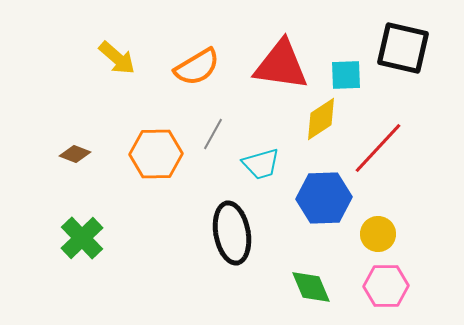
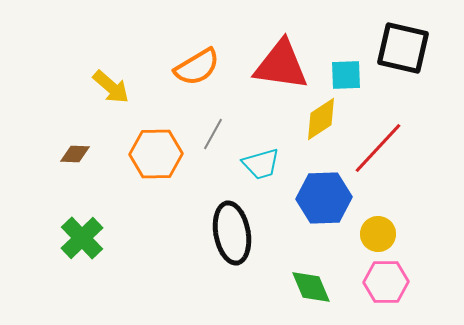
yellow arrow: moved 6 px left, 29 px down
brown diamond: rotated 20 degrees counterclockwise
pink hexagon: moved 4 px up
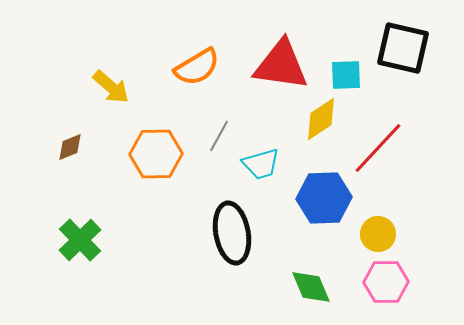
gray line: moved 6 px right, 2 px down
brown diamond: moved 5 px left, 7 px up; rotated 24 degrees counterclockwise
green cross: moved 2 px left, 2 px down
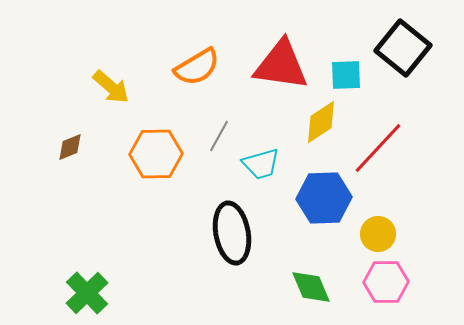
black square: rotated 26 degrees clockwise
yellow diamond: moved 3 px down
green cross: moved 7 px right, 53 px down
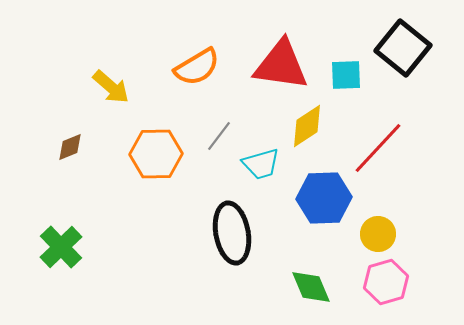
yellow diamond: moved 14 px left, 4 px down
gray line: rotated 8 degrees clockwise
pink hexagon: rotated 15 degrees counterclockwise
green cross: moved 26 px left, 46 px up
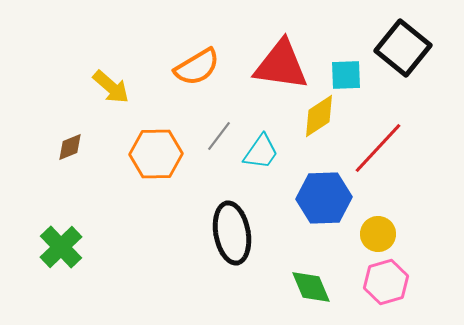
yellow diamond: moved 12 px right, 10 px up
cyan trapezoid: moved 12 px up; rotated 39 degrees counterclockwise
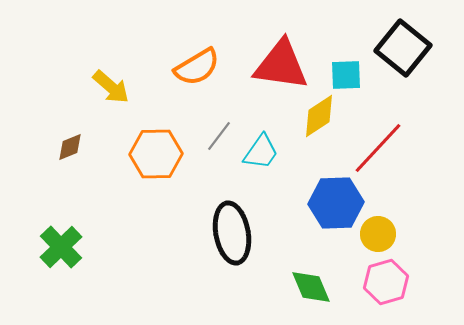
blue hexagon: moved 12 px right, 5 px down
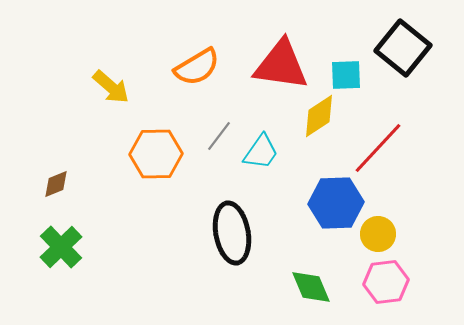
brown diamond: moved 14 px left, 37 px down
pink hexagon: rotated 9 degrees clockwise
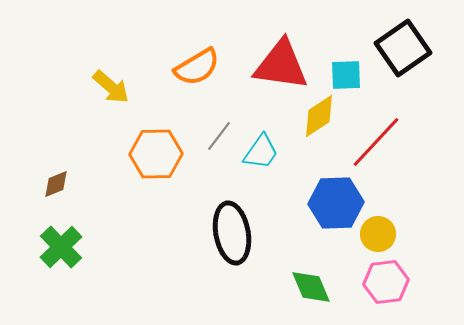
black square: rotated 16 degrees clockwise
red line: moved 2 px left, 6 px up
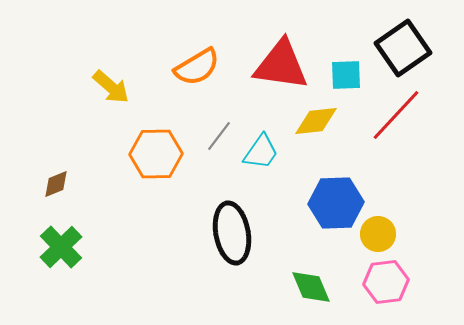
yellow diamond: moved 3 px left, 5 px down; rotated 27 degrees clockwise
red line: moved 20 px right, 27 px up
